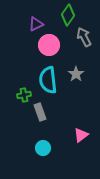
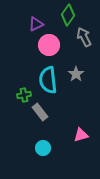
gray rectangle: rotated 18 degrees counterclockwise
pink triangle: rotated 21 degrees clockwise
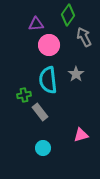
purple triangle: rotated 21 degrees clockwise
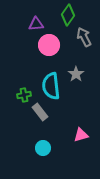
cyan semicircle: moved 3 px right, 6 px down
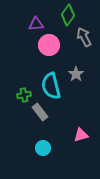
cyan semicircle: rotated 8 degrees counterclockwise
